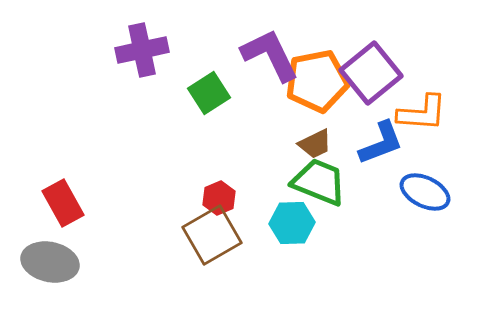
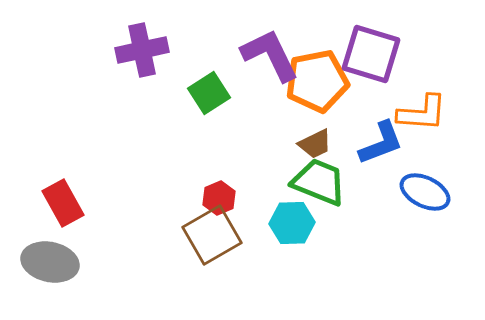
purple square: moved 19 px up; rotated 34 degrees counterclockwise
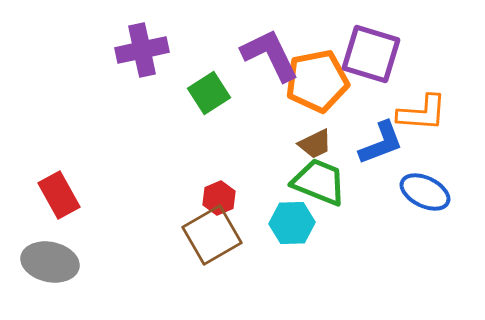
red rectangle: moved 4 px left, 8 px up
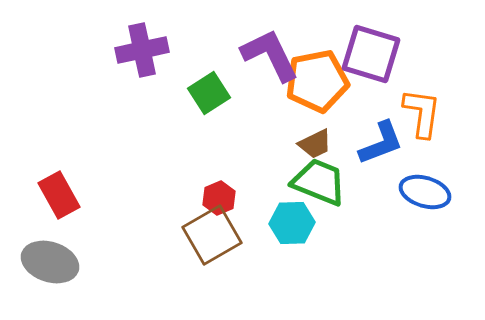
orange L-shape: rotated 86 degrees counterclockwise
blue ellipse: rotated 9 degrees counterclockwise
gray ellipse: rotated 6 degrees clockwise
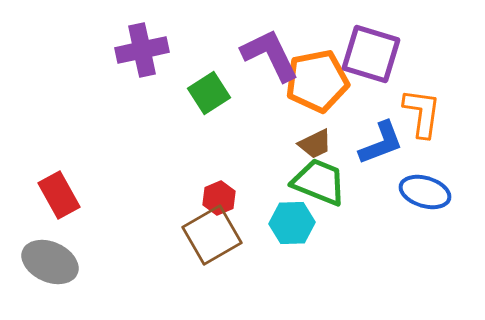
gray ellipse: rotated 6 degrees clockwise
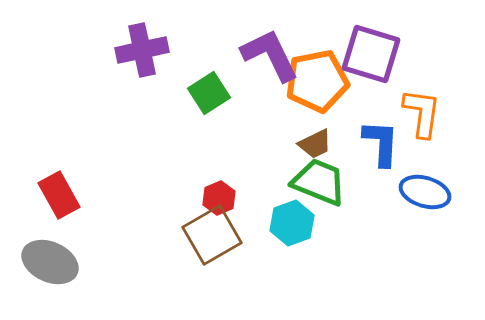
blue L-shape: rotated 66 degrees counterclockwise
cyan hexagon: rotated 18 degrees counterclockwise
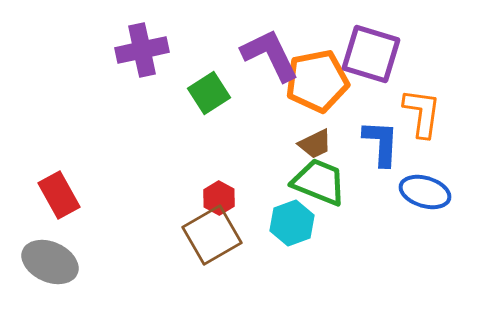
red hexagon: rotated 8 degrees counterclockwise
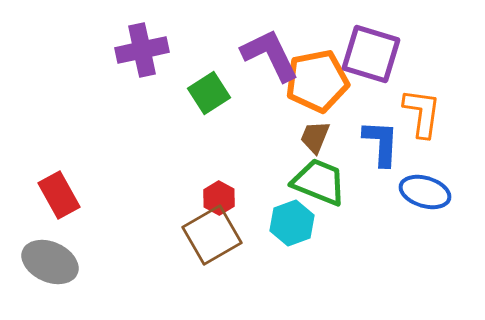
brown trapezoid: moved 7 px up; rotated 138 degrees clockwise
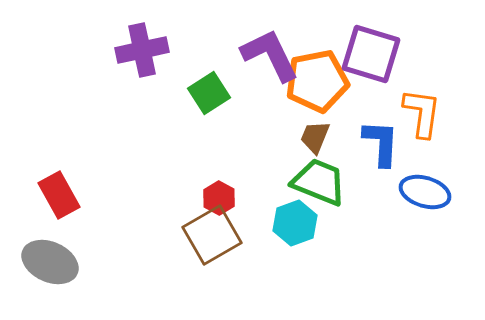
cyan hexagon: moved 3 px right
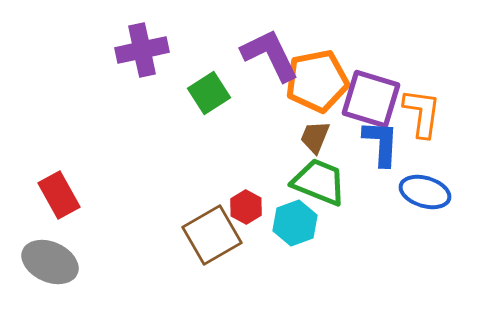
purple square: moved 45 px down
red hexagon: moved 27 px right, 9 px down
